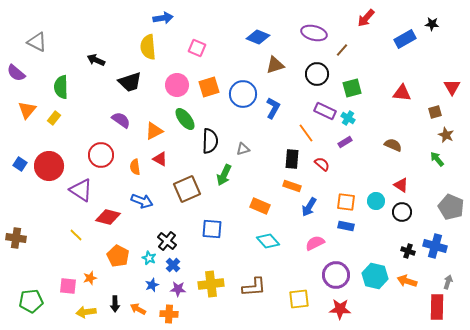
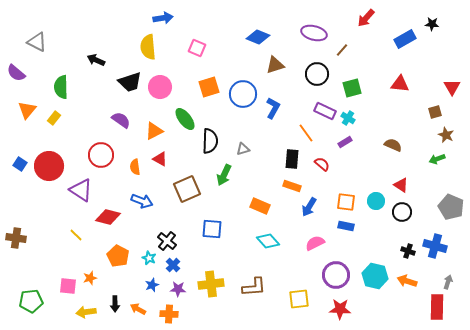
pink circle at (177, 85): moved 17 px left, 2 px down
red triangle at (402, 93): moved 2 px left, 9 px up
green arrow at (437, 159): rotated 70 degrees counterclockwise
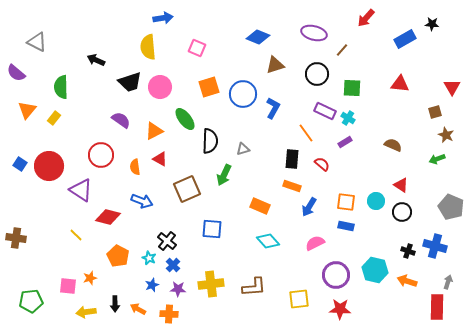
green square at (352, 88): rotated 18 degrees clockwise
cyan hexagon at (375, 276): moved 6 px up
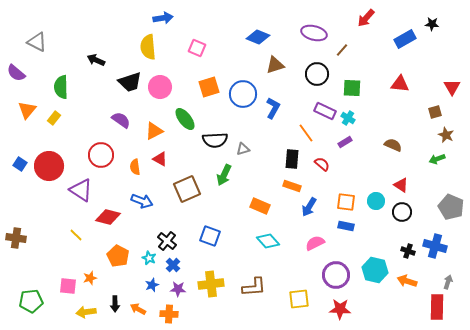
black semicircle at (210, 141): moved 5 px right, 1 px up; rotated 85 degrees clockwise
blue square at (212, 229): moved 2 px left, 7 px down; rotated 15 degrees clockwise
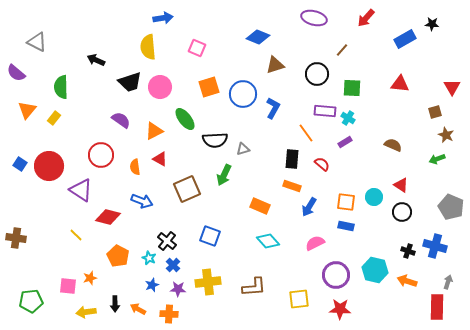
purple ellipse at (314, 33): moved 15 px up
purple rectangle at (325, 111): rotated 20 degrees counterclockwise
cyan circle at (376, 201): moved 2 px left, 4 px up
yellow cross at (211, 284): moved 3 px left, 2 px up
